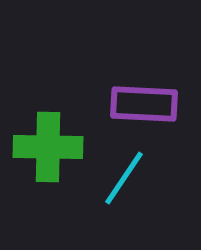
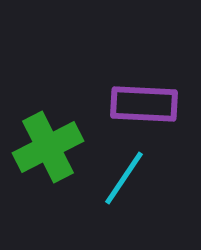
green cross: rotated 28 degrees counterclockwise
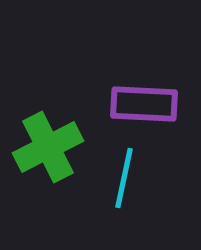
cyan line: rotated 22 degrees counterclockwise
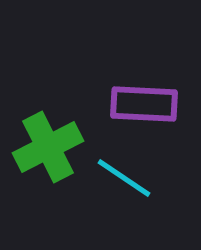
cyan line: rotated 68 degrees counterclockwise
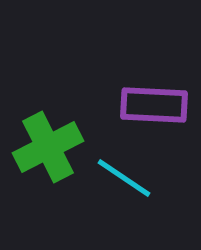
purple rectangle: moved 10 px right, 1 px down
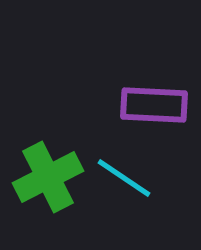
green cross: moved 30 px down
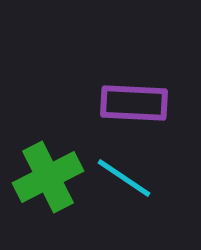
purple rectangle: moved 20 px left, 2 px up
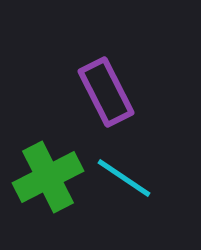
purple rectangle: moved 28 px left, 11 px up; rotated 60 degrees clockwise
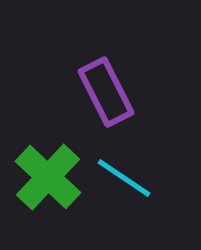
green cross: rotated 20 degrees counterclockwise
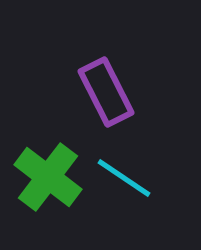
green cross: rotated 6 degrees counterclockwise
